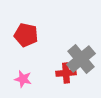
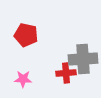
gray cross: moved 2 px right; rotated 36 degrees clockwise
pink star: rotated 12 degrees counterclockwise
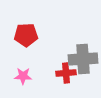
red pentagon: rotated 15 degrees counterclockwise
pink star: moved 3 px up
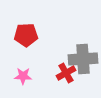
red cross: rotated 24 degrees counterclockwise
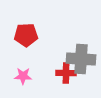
gray cross: moved 2 px left; rotated 8 degrees clockwise
red cross: rotated 30 degrees clockwise
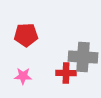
gray cross: moved 2 px right, 2 px up
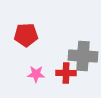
gray cross: moved 1 px up
pink star: moved 13 px right, 2 px up
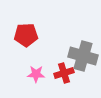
gray cross: rotated 12 degrees clockwise
red cross: moved 2 px left; rotated 18 degrees counterclockwise
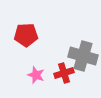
pink star: moved 1 px down; rotated 18 degrees clockwise
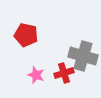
red pentagon: rotated 15 degrees clockwise
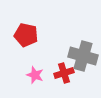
pink star: moved 1 px left
